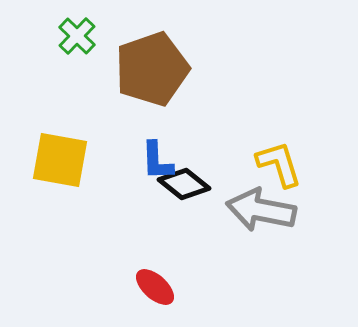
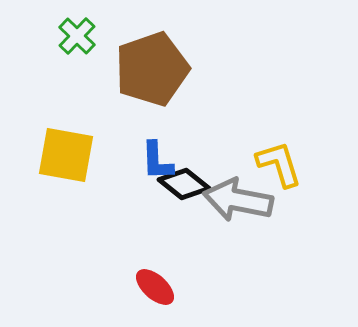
yellow square: moved 6 px right, 5 px up
gray arrow: moved 23 px left, 10 px up
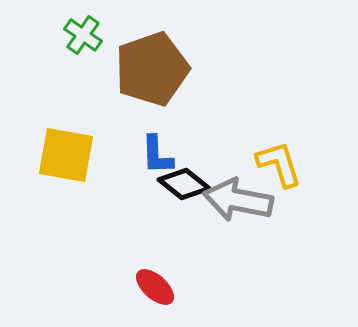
green cross: moved 6 px right, 1 px up; rotated 9 degrees counterclockwise
blue L-shape: moved 6 px up
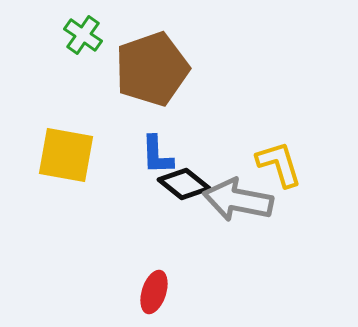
red ellipse: moved 1 px left, 5 px down; rotated 66 degrees clockwise
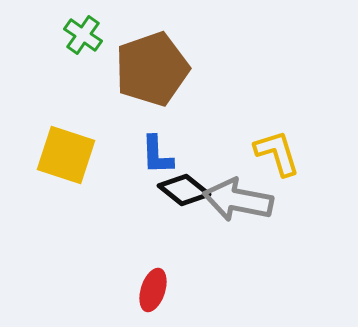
yellow square: rotated 8 degrees clockwise
yellow L-shape: moved 2 px left, 11 px up
black diamond: moved 6 px down
red ellipse: moved 1 px left, 2 px up
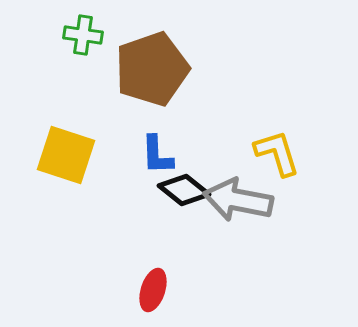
green cross: rotated 27 degrees counterclockwise
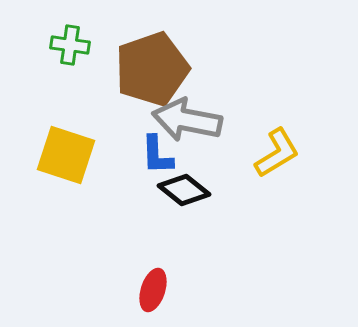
green cross: moved 13 px left, 10 px down
yellow L-shape: rotated 76 degrees clockwise
gray arrow: moved 51 px left, 80 px up
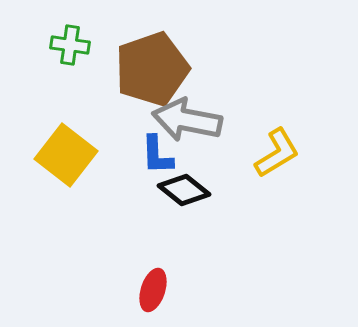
yellow square: rotated 20 degrees clockwise
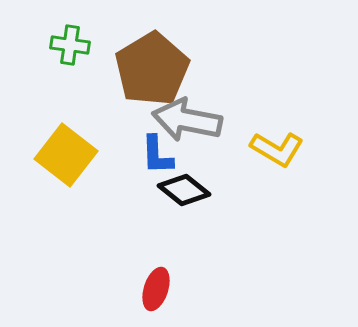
brown pentagon: rotated 12 degrees counterclockwise
yellow L-shape: moved 4 px up; rotated 62 degrees clockwise
red ellipse: moved 3 px right, 1 px up
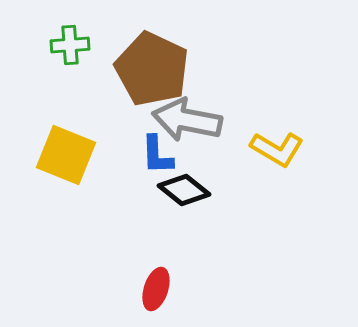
green cross: rotated 12 degrees counterclockwise
brown pentagon: rotated 16 degrees counterclockwise
yellow square: rotated 16 degrees counterclockwise
